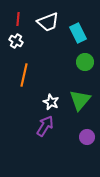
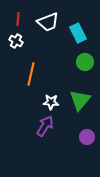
orange line: moved 7 px right, 1 px up
white star: rotated 21 degrees counterclockwise
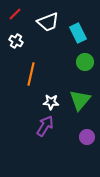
red line: moved 3 px left, 5 px up; rotated 40 degrees clockwise
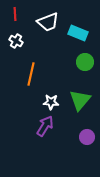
red line: rotated 48 degrees counterclockwise
cyan rectangle: rotated 42 degrees counterclockwise
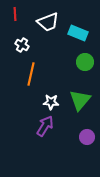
white cross: moved 6 px right, 4 px down
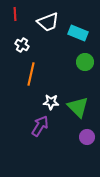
green triangle: moved 2 px left, 7 px down; rotated 25 degrees counterclockwise
purple arrow: moved 5 px left
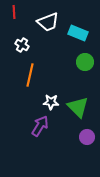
red line: moved 1 px left, 2 px up
orange line: moved 1 px left, 1 px down
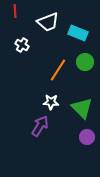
red line: moved 1 px right, 1 px up
orange line: moved 28 px right, 5 px up; rotated 20 degrees clockwise
green triangle: moved 4 px right, 1 px down
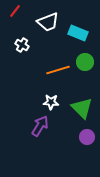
red line: rotated 40 degrees clockwise
orange line: rotated 40 degrees clockwise
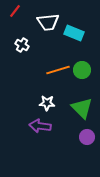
white trapezoid: rotated 15 degrees clockwise
cyan rectangle: moved 4 px left
green circle: moved 3 px left, 8 px down
white star: moved 4 px left, 1 px down
purple arrow: rotated 115 degrees counterclockwise
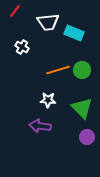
white cross: moved 2 px down
white star: moved 1 px right, 3 px up
